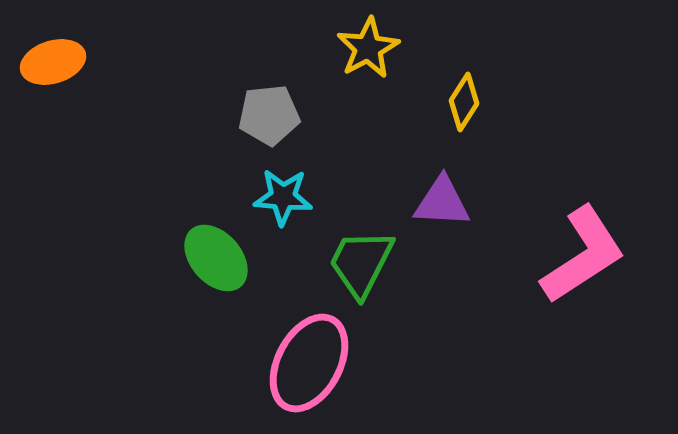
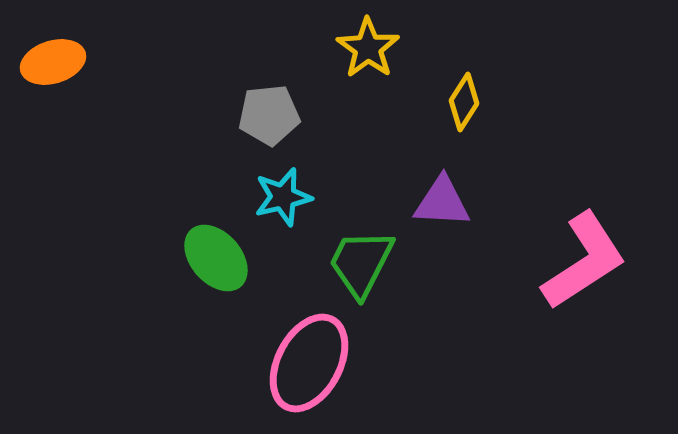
yellow star: rotated 8 degrees counterclockwise
cyan star: rotated 18 degrees counterclockwise
pink L-shape: moved 1 px right, 6 px down
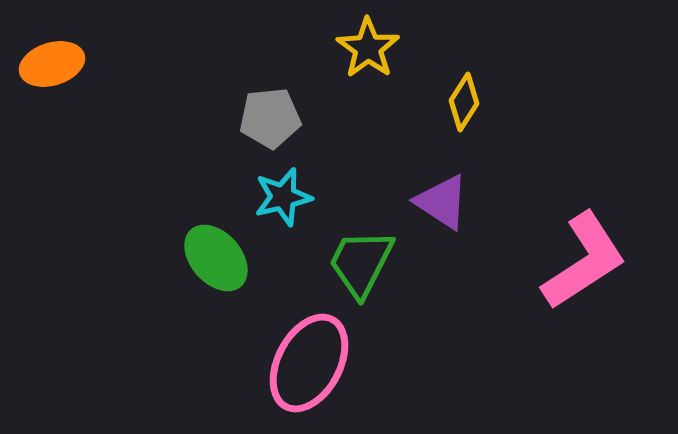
orange ellipse: moved 1 px left, 2 px down
gray pentagon: moved 1 px right, 3 px down
purple triangle: rotated 30 degrees clockwise
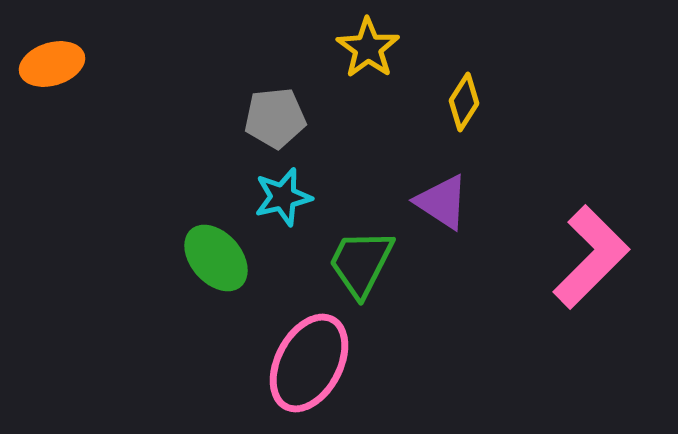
gray pentagon: moved 5 px right
pink L-shape: moved 7 px right, 4 px up; rotated 12 degrees counterclockwise
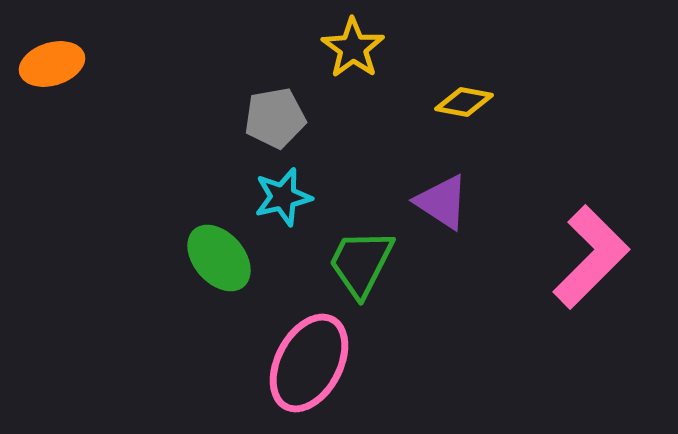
yellow star: moved 15 px left
yellow diamond: rotated 68 degrees clockwise
gray pentagon: rotated 4 degrees counterclockwise
green ellipse: moved 3 px right
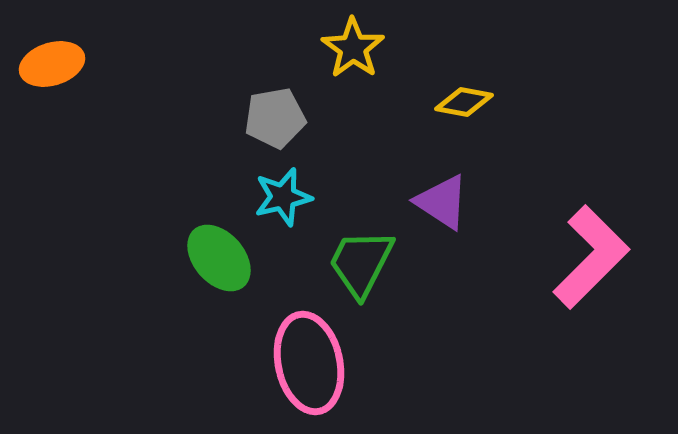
pink ellipse: rotated 40 degrees counterclockwise
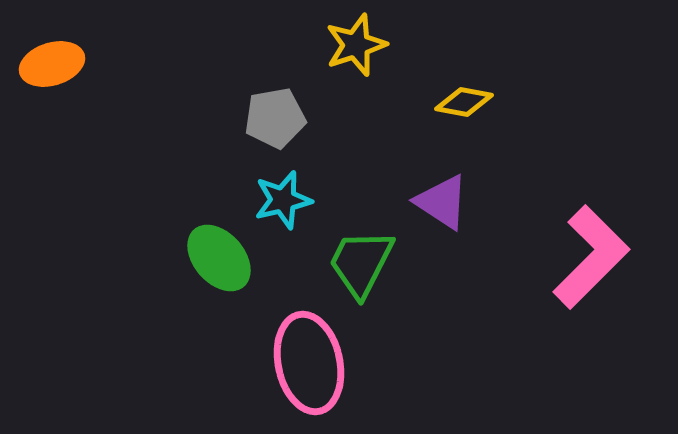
yellow star: moved 3 px right, 3 px up; rotated 18 degrees clockwise
cyan star: moved 3 px down
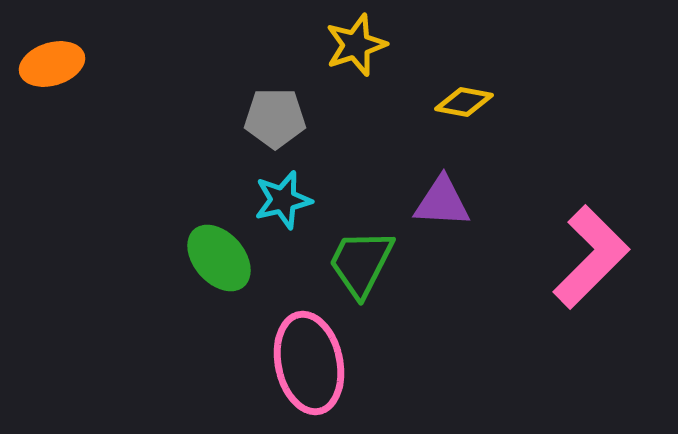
gray pentagon: rotated 10 degrees clockwise
purple triangle: rotated 30 degrees counterclockwise
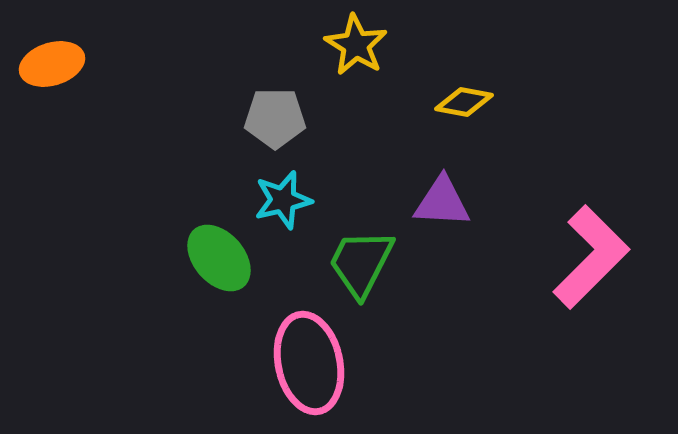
yellow star: rotated 22 degrees counterclockwise
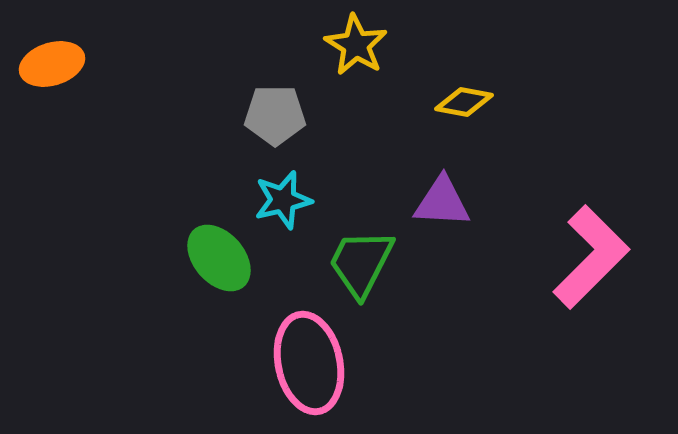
gray pentagon: moved 3 px up
